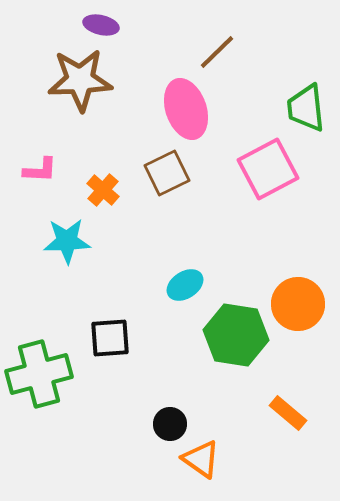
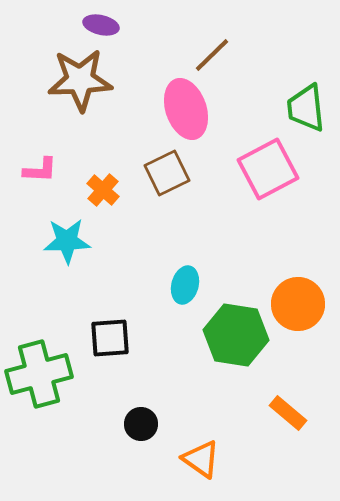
brown line: moved 5 px left, 3 px down
cyan ellipse: rotated 42 degrees counterclockwise
black circle: moved 29 px left
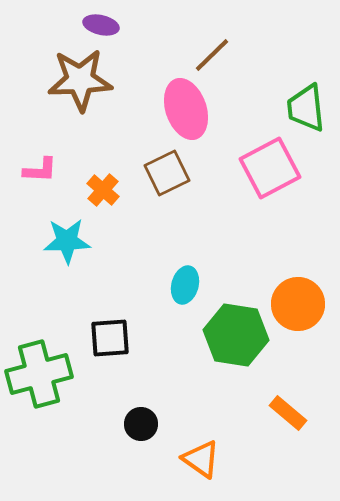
pink square: moved 2 px right, 1 px up
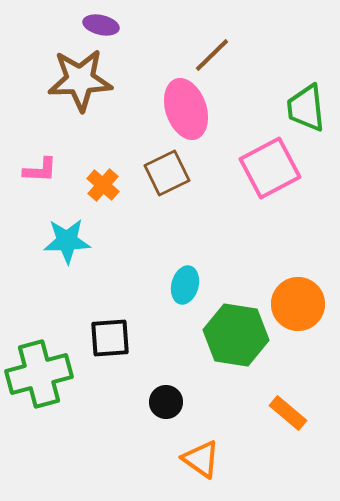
orange cross: moved 5 px up
black circle: moved 25 px right, 22 px up
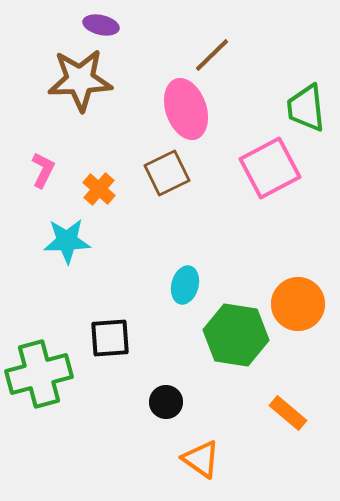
pink L-shape: moved 3 px right; rotated 66 degrees counterclockwise
orange cross: moved 4 px left, 4 px down
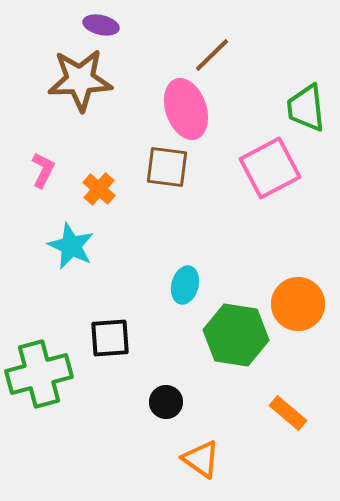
brown square: moved 6 px up; rotated 33 degrees clockwise
cyan star: moved 4 px right, 5 px down; rotated 27 degrees clockwise
